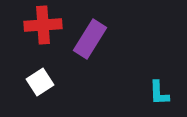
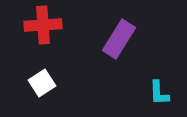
purple rectangle: moved 29 px right
white square: moved 2 px right, 1 px down
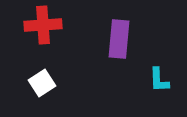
purple rectangle: rotated 27 degrees counterclockwise
cyan L-shape: moved 13 px up
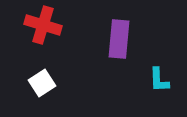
red cross: rotated 21 degrees clockwise
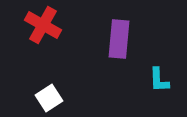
red cross: rotated 12 degrees clockwise
white square: moved 7 px right, 15 px down
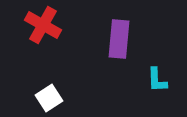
cyan L-shape: moved 2 px left
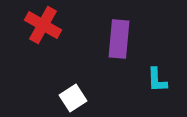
white square: moved 24 px right
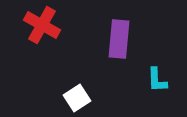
red cross: moved 1 px left
white square: moved 4 px right
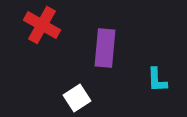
purple rectangle: moved 14 px left, 9 px down
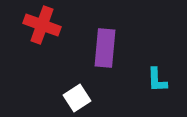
red cross: rotated 9 degrees counterclockwise
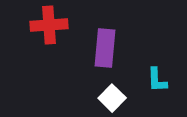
red cross: moved 7 px right; rotated 24 degrees counterclockwise
white square: moved 35 px right; rotated 12 degrees counterclockwise
